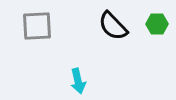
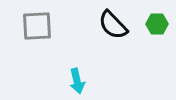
black semicircle: moved 1 px up
cyan arrow: moved 1 px left
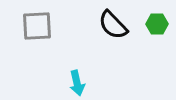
cyan arrow: moved 2 px down
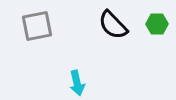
gray square: rotated 8 degrees counterclockwise
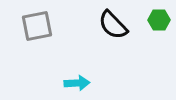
green hexagon: moved 2 px right, 4 px up
cyan arrow: rotated 80 degrees counterclockwise
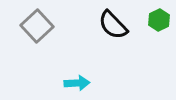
green hexagon: rotated 25 degrees counterclockwise
gray square: rotated 32 degrees counterclockwise
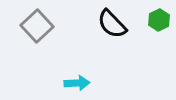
black semicircle: moved 1 px left, 1 px up
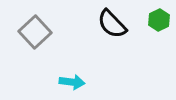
gray square: moved 2 px left, 6 px down
cyan arrow: moved 5 px left, 1 px up; rotated 10 degrees clockwise
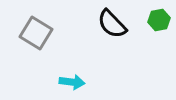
green hexagon: rotated 15 degrees clockwise
gray square: moved 1 px right, 1 px down; rotated 16 degrees counterclockwise
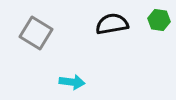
green hexagon: rotated 20 degrees clockwise
black semicircle: rotated 124 degrees clockwise
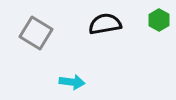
green hexagon: rotated 20 degrees clockwise
black semicircle: moved 7 px left
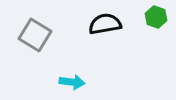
green hexagon: moved 3 px left, 3 px up; rotated 10 degrees counterclockwise
gray square: moved 1 px left, 2 px down
